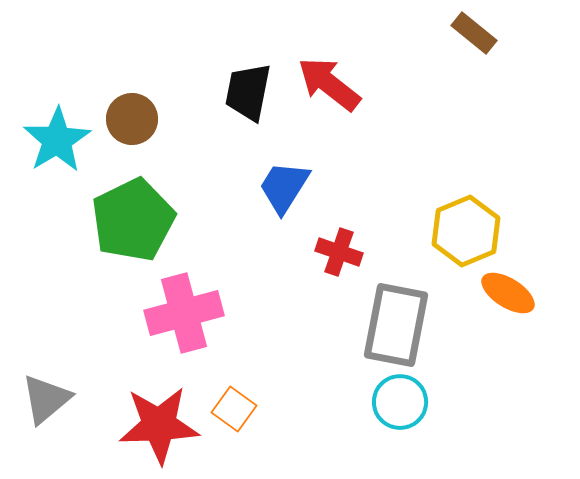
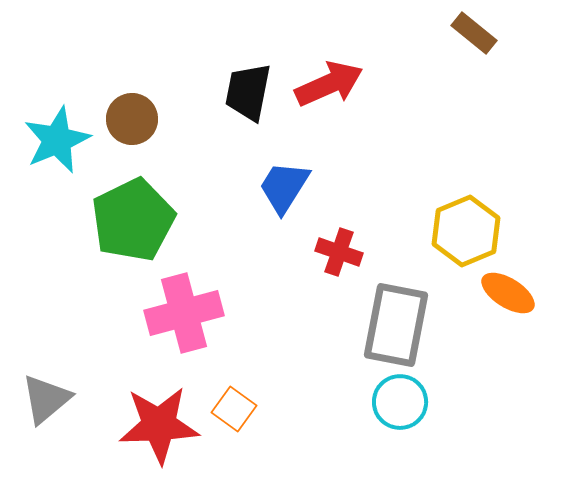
red arrow: rotated 118 degrees clockwise
cyan star: rotated 8 degrees clockwise
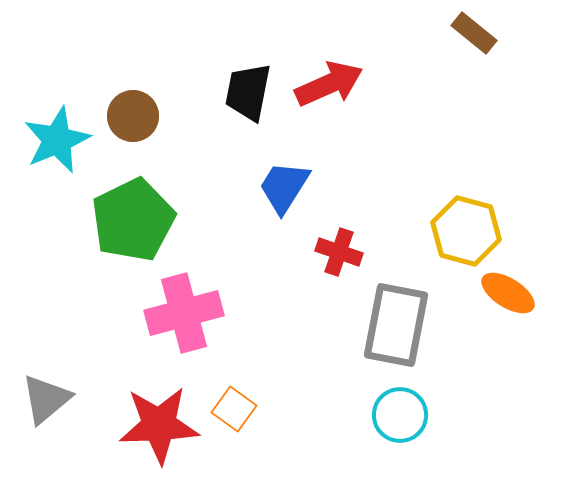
brown circle: moved 1 px right, 3 px up
yellow hexagon: rotated 22 degrees counterclockwise
cyan circle: moved 13 px down
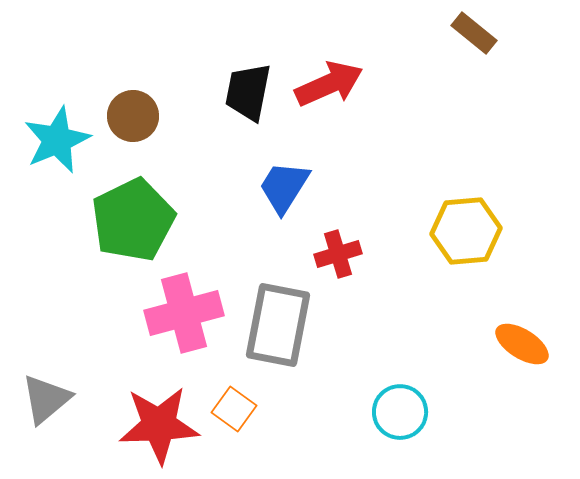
yellow hexagon: rotated 20 degrees counterclockwise
red cross: moved 1 px left, 2 px down; rotated 36 degrees counterclockwise
orange ellipse: moved 14 px right, 51 px down
gray rectangle: moved 118 px left
cyan circle: moved 3 px up
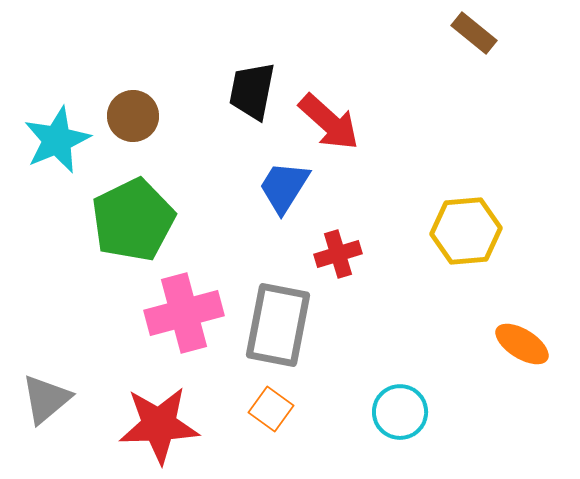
red arrow: moved 38 px down; rotated 66 degrees clockwise
black trapezoid: moved 4 px right, 1 px up
orange square: moved 37 px right
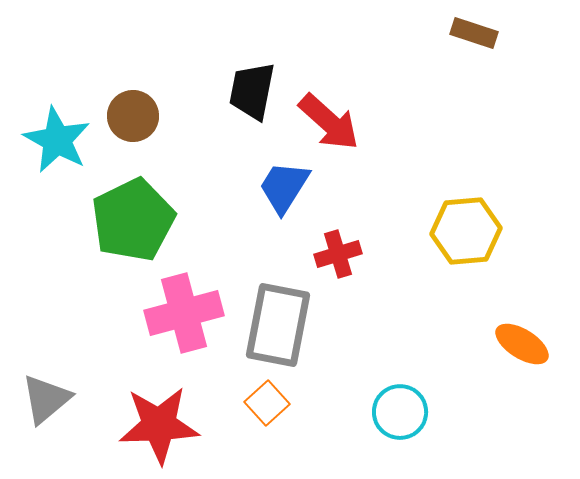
brown rectangle: rotated 21 degrees counterclockwise
cyan star: rotated 20 degrees counterclockwise
orange square: moved 4 px left, 6 px up; rotated 12 degrees clockwise
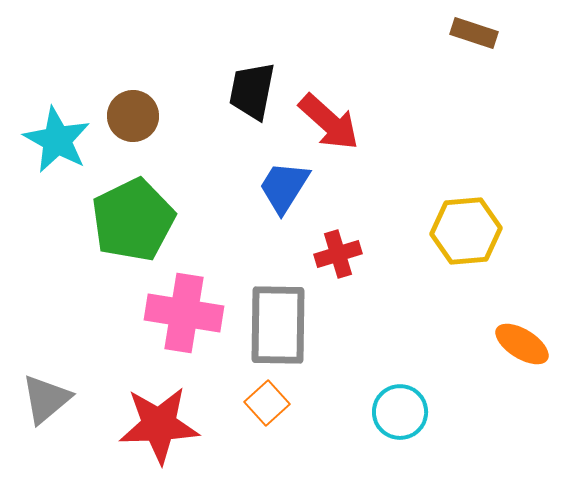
pink cross: rotated 24 degrees clockwise
gray rectangle: rotated 10 degrees counterclockwise
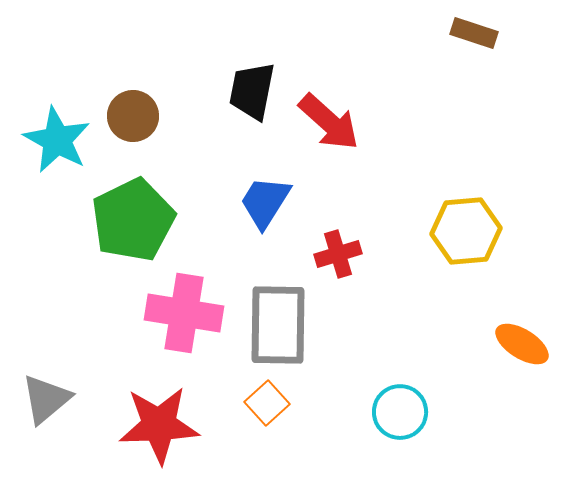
blue trapezoid: moved 19 px left, 15 px down
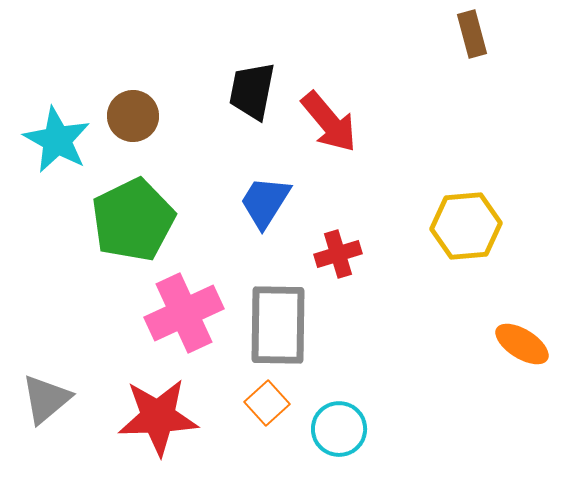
brown rectangle: moved 2 px left, 1 px down; rotated 57 degrees clockwise
red arrow: rotated 8 degrees clockwise
yellow hexagon: moved 5 px up
pink cross: rotated 34 degrees counterclockwise
cyan circle: moved 61 px left, 17 px down
red star: moved 1 px left, 8 px up
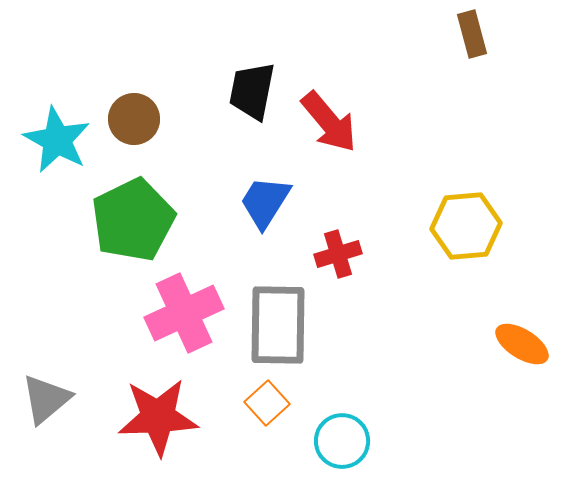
brown circle: moved 1 px right, 3 px down
cyan circle: moved 3 px right, 12 px down
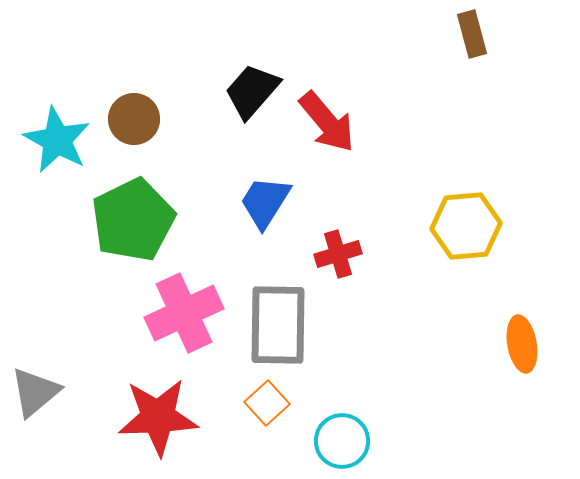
black trapezoid: rotated 30 degrees clockwise
red arrow: moved 2 px left
orange ellipse: rotated 48 degrees clockwise
gray triangle: moved 11 px left, 7 px up
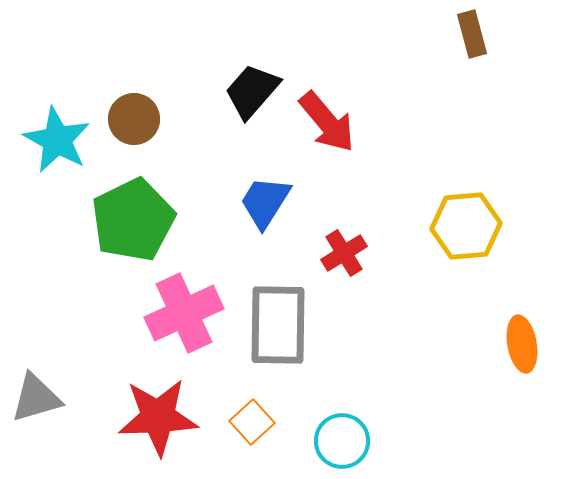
red cross: moved 6 px right, 1 px up; rotated 15 degrees counterclockwise
gray triangle: moved 1 px right, 6 px down; rotated 24 degrees clockwise
orange square: moved 15 px left, 19 px down
